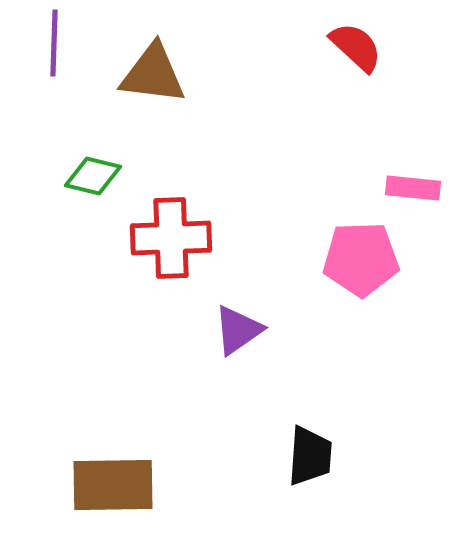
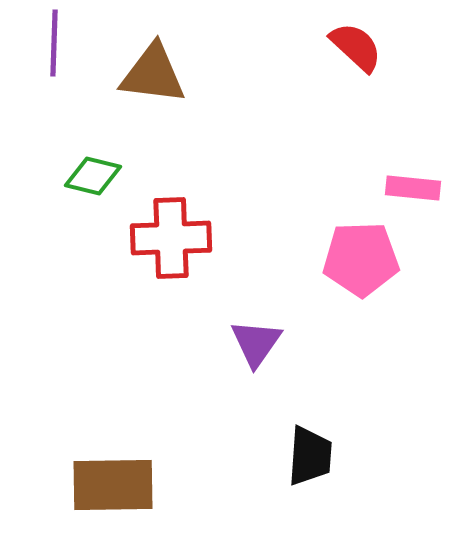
purple triangle: moved 18 px right, 13 px down; rotated 20 degrees counterclockwise
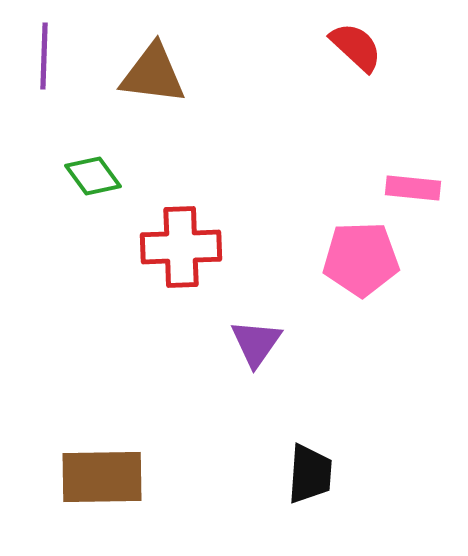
purple line: moved 10 px left, 13 px down
green diamond: rotated 40 degrees clockwise
red cross: moved 10 px right, 9 px down
black trapezoid: moved 18 px down
brown rectangle: moved 11 px left, 8 px up
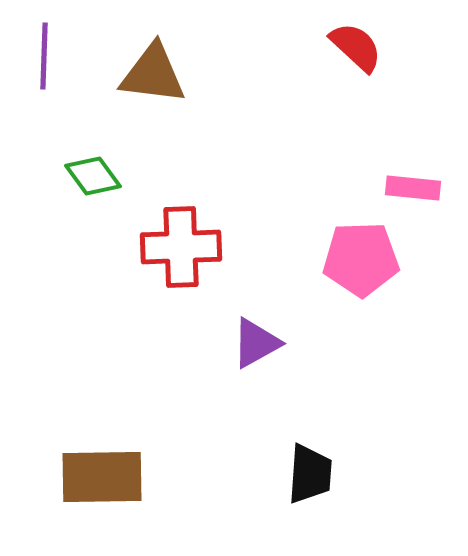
purple triangle: rotated 26 degrees clockwise
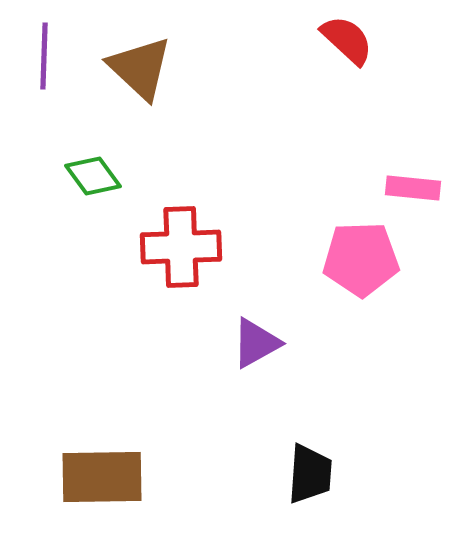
red semicircle: moved 9 px left, 7 px up
brown triangle: moved 13 px left, 6 px up; rotated 36 degrees clockwise
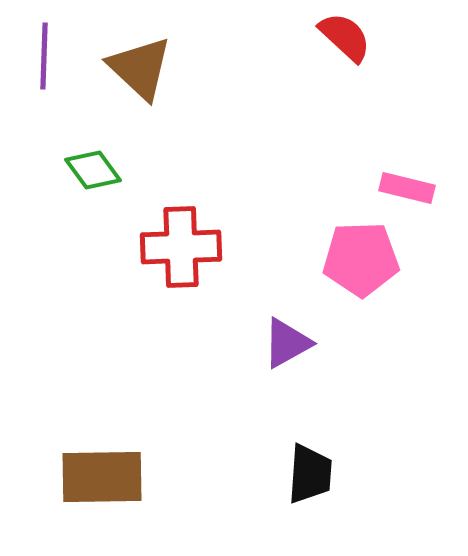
red semicircle: moved 2 px left, 3 px up
green diamond: moved 6 px up
pink rectangle: moved 6 px left; rotated 8 degrees clockwise
purple triangle: moved 31 px right
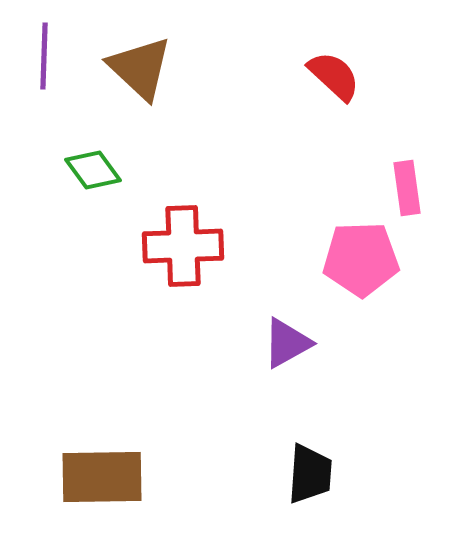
red semicircle: moved 11 px left, 39 px down
pink rectangle: rotated 68 degrees clockwise
red cross: moved 2 px right, 1 px up
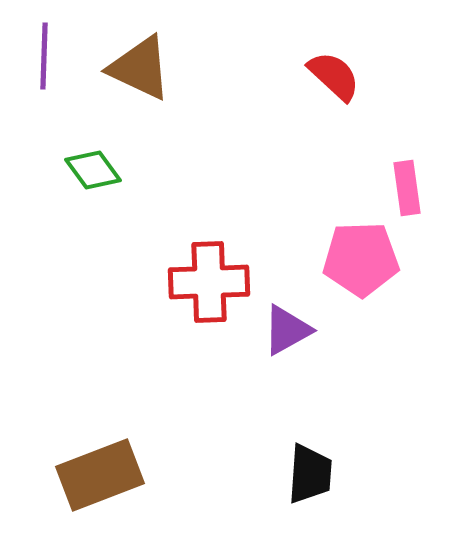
brown triangle: rotated 18 degrees counterclockwise
red cross: moved 26 px right, 36 px down
purple triangle: moved 13 px up
brown rectangle: moved 2 px left, 2 px up; rotated 20 degrees counterclockwise
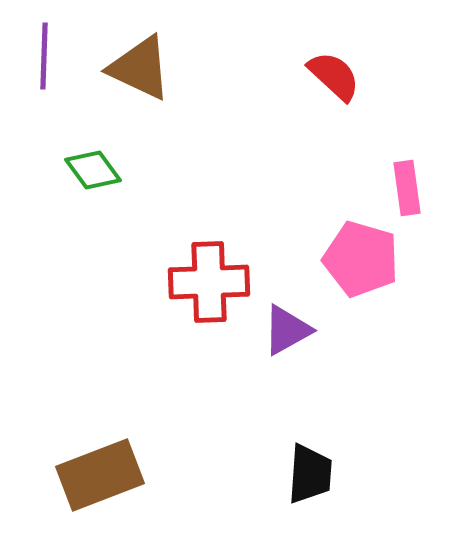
pink pentagon: rotated 18 degrees clockwise
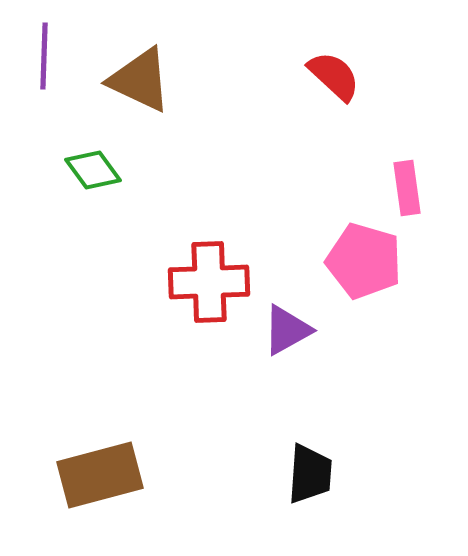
brown triangle: moved 12 px down
pink pentagon: moved 3 px right, 2 px down
brown rectangle: rotated 6 degrees clockwise
